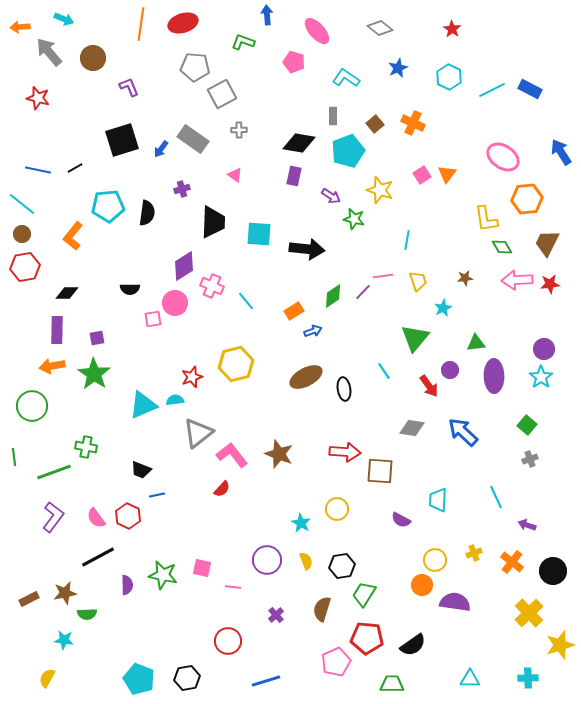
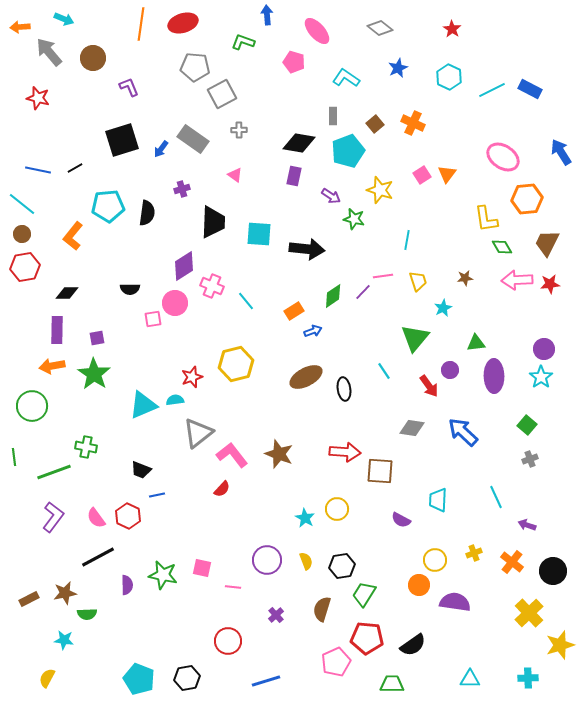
cyan star at (301, 523): moved 4 px right, 5 px up
orange circle at (422, 585): moved 3 px left
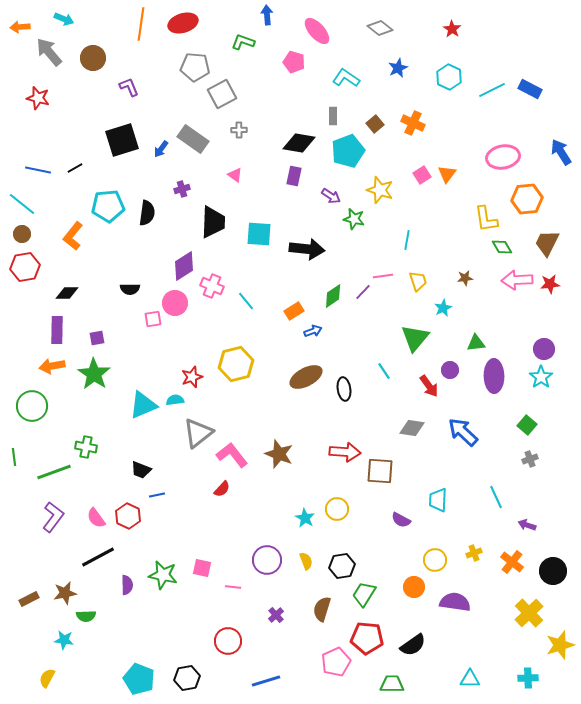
pink ellipse at (503, 157): rotated 44 degrees counterclockwise
orange circle at (419, 585): moved 5 px left, 2 px down
green semicircle at (87, 614): moved 1 px left, 2 px down
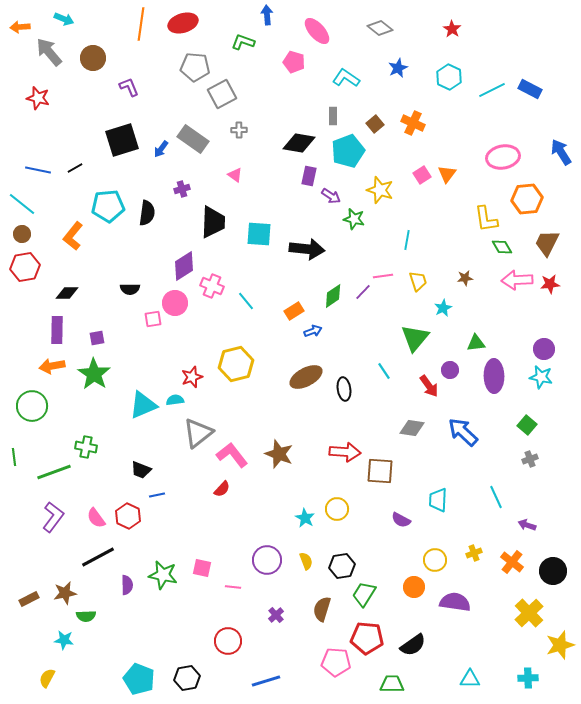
purple rectangle at (294, 176): moved 15 px right
cyan star at (541, 377): rotated 25 degrees counterclockwise
pink pentagon at (336, 662): rotated 28 degrees clockwise
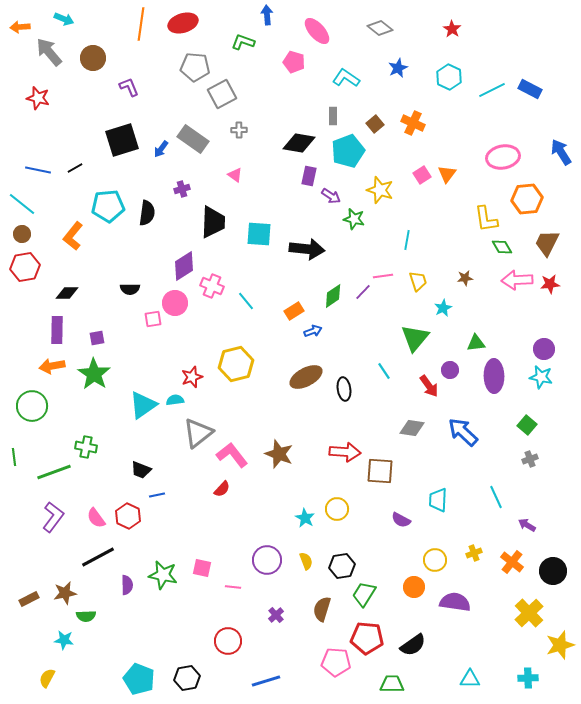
cyan triangle at (143, 405): rotated 12 degrees counterclockwise
purple arrow at (527, 525): rotated 12 degrees clockwise
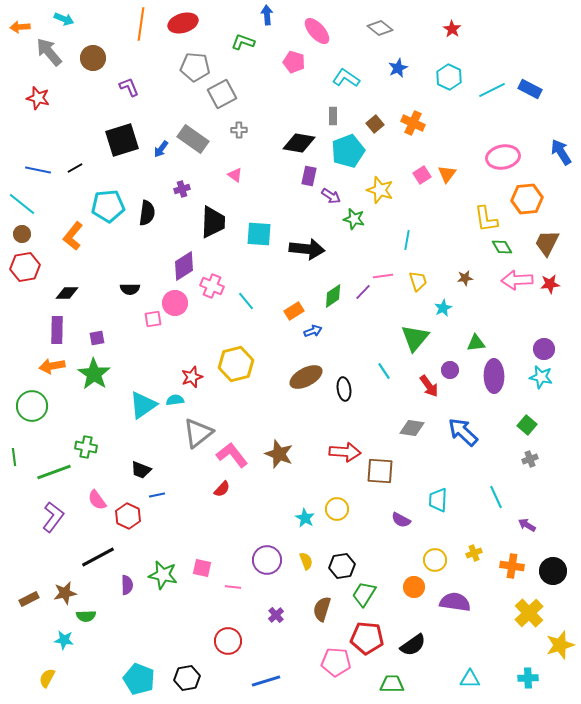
pink semicircle at (96, 518): moved 1 px right, 18 px up
orange cross at (512, 562): moved 4 px down; rotated 30 degrees counterclockwise
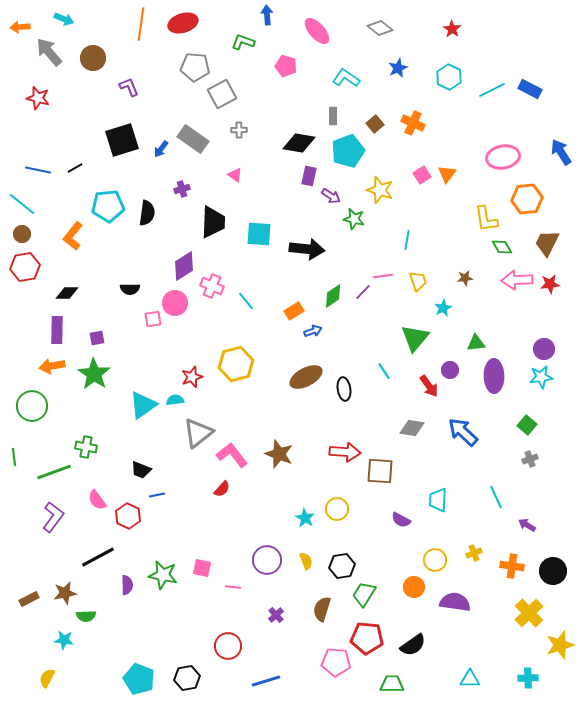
pink pentagon at (294, 62): moved 8 px left, 4 px down
cyan star at (541, 377): rotated 20 degrees counterclockwise
red circle at (228, 641): moved 5 px down
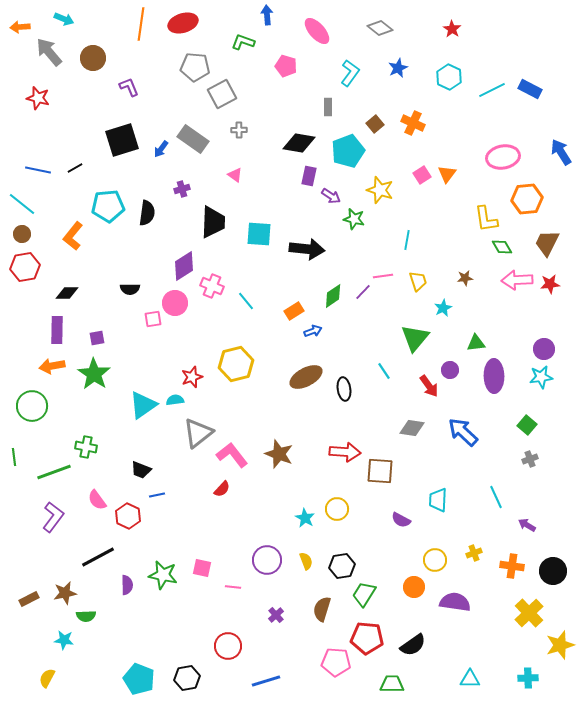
cyan L-shape at (346, 78): moved 4 px right, 5 px up; rotated 92 degrees clockwise
gray rectangle at (333, 116): moved 5 px left, 9 px up
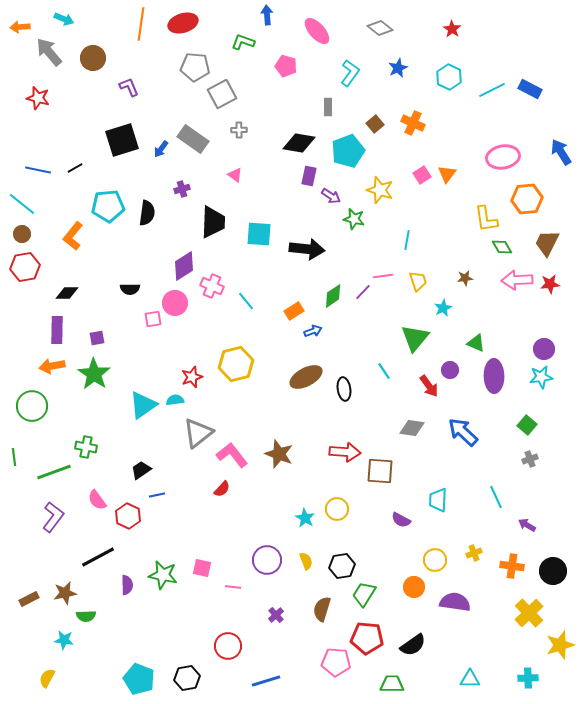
green triangle at (476, 343): rotated 30 degrees clockwise
black trapezoid at (141, 470): rotated 125 degrees clockwise
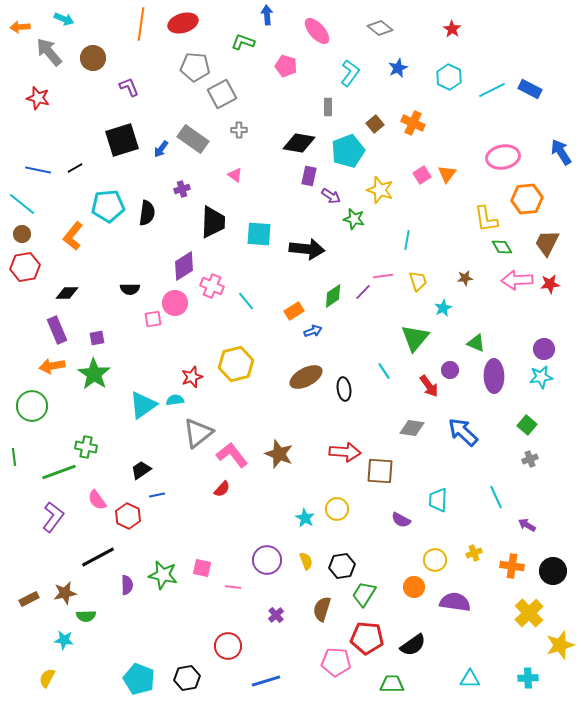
purple rectangle at (57, 330): rotated 24 degrees counterclockwise
green line at (54, 472): moved 5 px right
